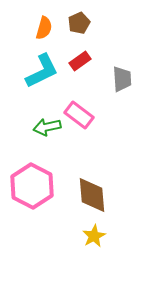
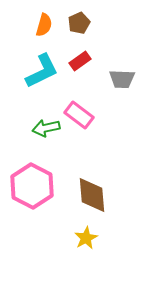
orange semicircle: moved 3 px up
gray trapezoid: rotated 96 degrees clockwise
green arrow: moved 1 px left, 1 px down
yellow star: moved 8 px left, 2 px down
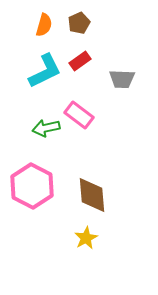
cyan L-shape: moved 3 px right
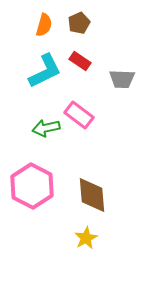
red rectangle: rotated 70 degrees clockwise
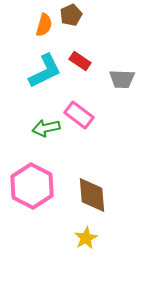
brown pentagon: moved 8 px left, 8 px up
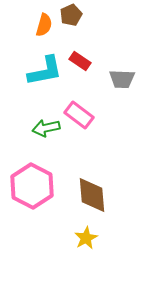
cyan L-shape: rotated 15 degrees clockwise
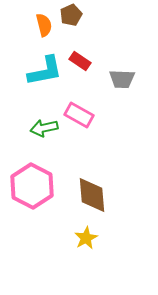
orange semicircle: rotated 30 degrees counterclockwise
pink rectangle: rotated 8 degrees counterclockwise
green arrow: moved 2 px left
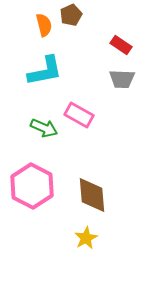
red rectangle: moved 41 px right, 16 px up
green arrow: rotated 144 degrees counterclockwise
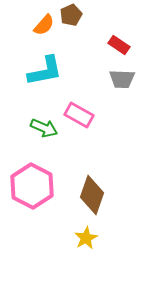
orange semicircle: rotated 55 degrees clockwise
red rectangle: moved 2 px left
brown diamond: rotated 24 degrees clockwise
